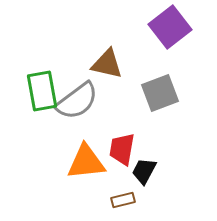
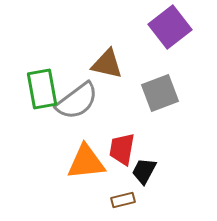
green rectangle: moved 2 px up
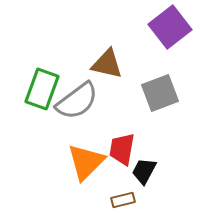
green rectangle: rotated 30 degrees clockwise
orange triangle: rotated 39 degrees counterclockwise
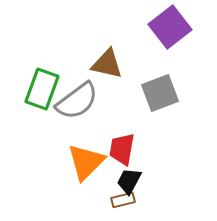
black trapezoid: moved 15 px left, 10 px down
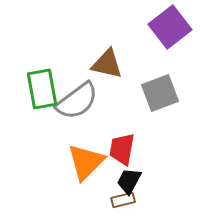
green rectangle: rotated 30 degrees counterclockwise
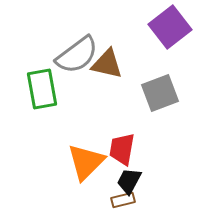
gray semicircle: moved 46 px up
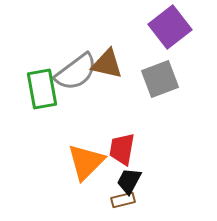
gray semicircle: moved 1 px left, 17 px down
gray square: moved 14 px up
